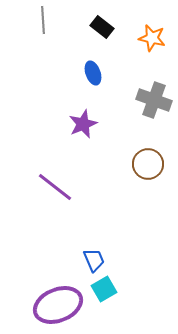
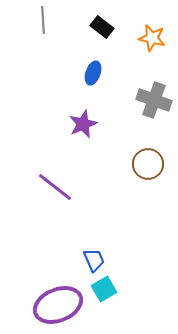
blue ellipse: rotated 40 degrees clockwise
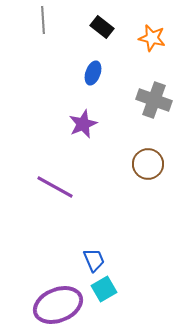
purple line: rotated 9 degrees counterclockwise
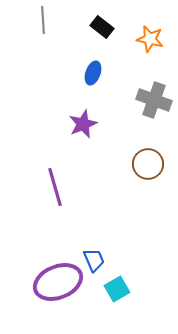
orange star: moved 2 px left, 1 px down
purple line: rotated 45 degrees clockwise
cyan square: moved 13 px right
purple ellipse: moved 23 px up
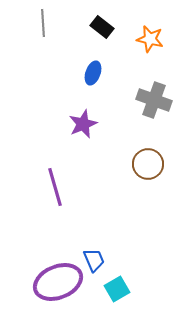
gray line: moved 3 px down
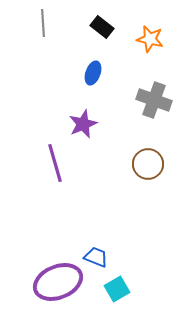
purple line: moved 24 px up
blue trapezoid: moved 2 px right, 3 px up; rotated 45 degrees counterclockwise
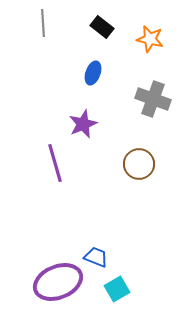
gray cross: moved 1 px left, 1 px up
brown circle: moved 9 px left
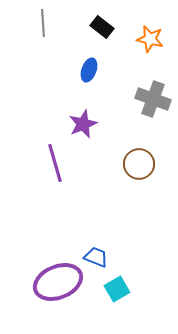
blue ellipse: moved 4 px left, 3 px up
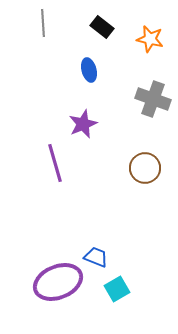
blue ellipse: rotated 35 degrees counterclockwise
brown circle: moved 6 px right, 4 px down
